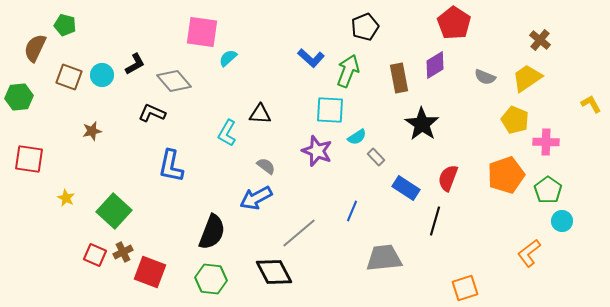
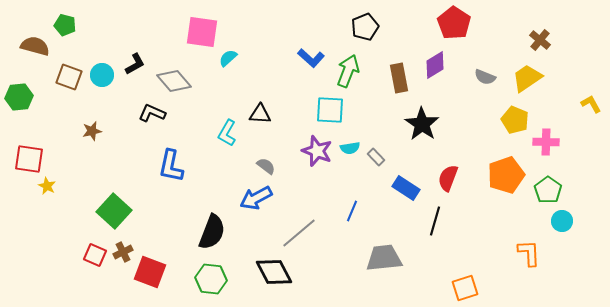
brown semicircle at (35, 48): moved 2 px up; rotated 80 degrees clockwise
cyan semicircle at (357, 137): moved 7 px left, 11 px down; rotated 24 degrees clockwise
yellow star at (66, 198): moved 19 px left, 12 px up
orange L-shape at (529, 253): rotated 124 degrees clockwise
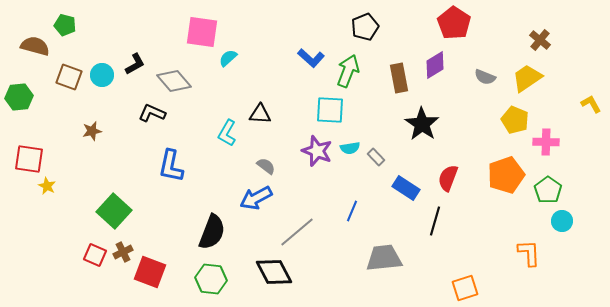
gray line at (299, 233): moved 2 px left, 1 px up
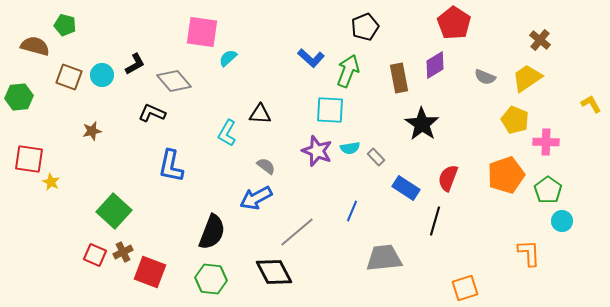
yellow star at (47, 186): moved 4 px right, 4 px up
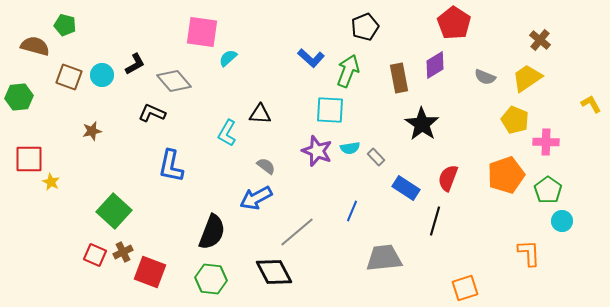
red square at (29, 159): rotated 8 degrees counterclockwise
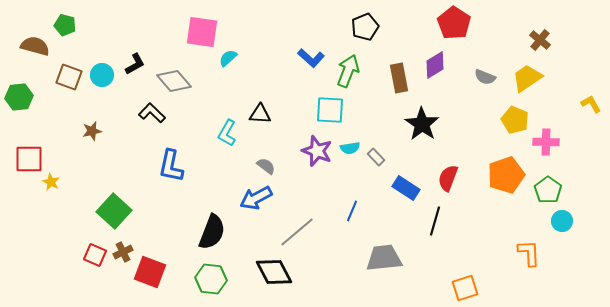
black L-shape at (152, 113): rotated 20 degrees clockwise
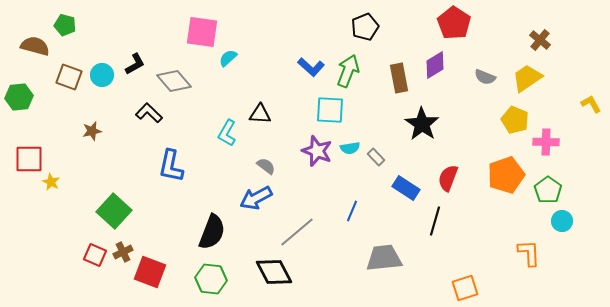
blue L-shape at (311, 58): moved 9 px down
black L-shape at (152, 113): moved 3 px left
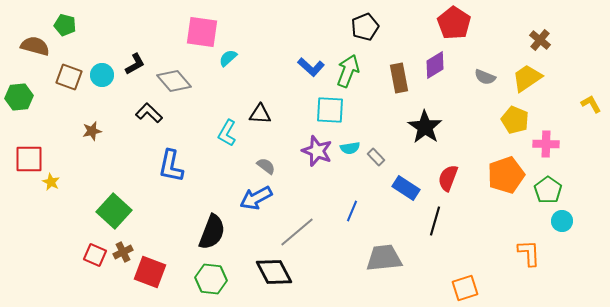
black star at (422, 124): moved 3 px right, 3 px down
pink cross at (546, 142): moved 2 px down
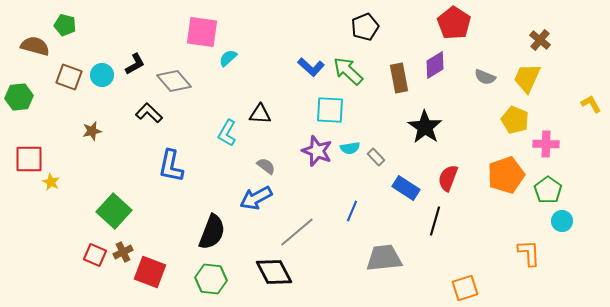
green arrow at (348, 71): rotated 68 degrees counterclockwise
yellow trapezoid at (527, 78): rotated 32 degrees counterclockwise
